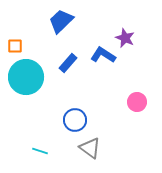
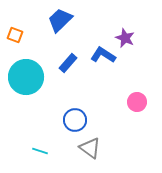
blue trapezoid: moved 1 px left, 1 px up
orange square: moved 11 px up; rotated 21 degrees clockwise
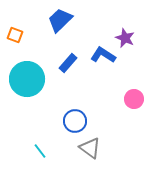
cyan circle: moved 1 px right, 2 px down
pink circle: moved 3 px left, 3 px up
blue circle: moved 1 px down
cyan line: rotated 35 degrees clockwise
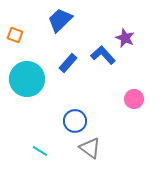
blue L-shape: rotated 15 degrees clockwise
cyan line: rotated 21 degrees counterclockwise
